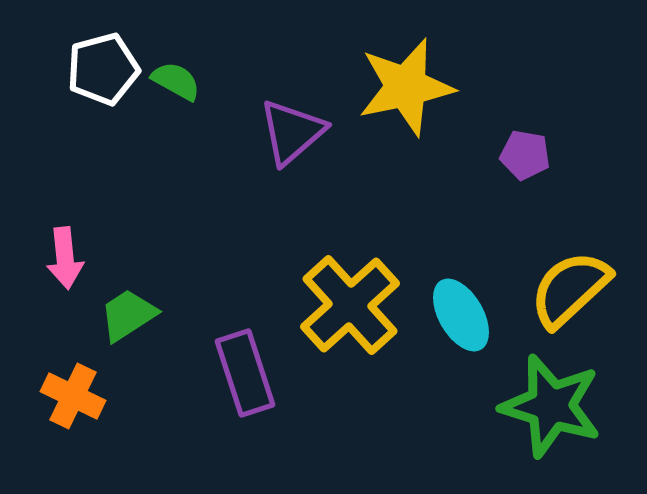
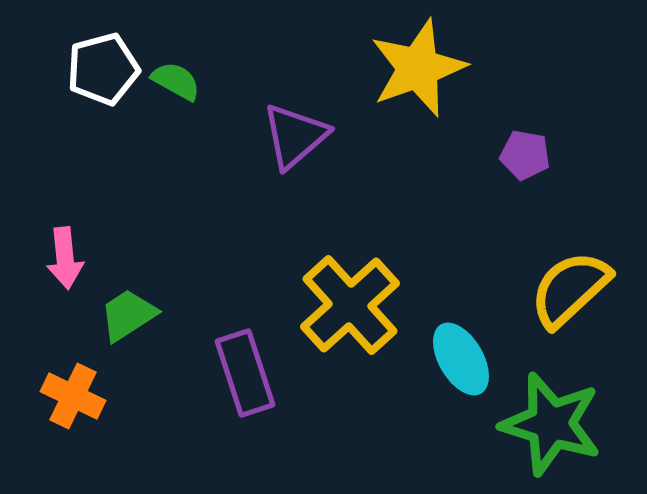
yellow star: moved 12 px right, 19 px up; rotated 8 degrees counterclockwise
purple triangle: moved 3 px right, 4 px down
cyan ellipse: moved 44 px down
green star: moved 18 px down
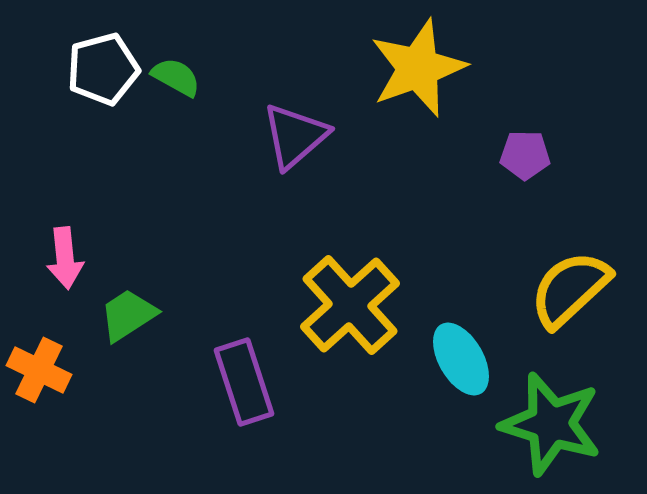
green semicircle: moved 4 px up
purple pentagon: rotated 9 degrees counterclockwise
purple rectangle: moved 1 px left, 9 px down
orange cross: moved 34 px left, 26 px up
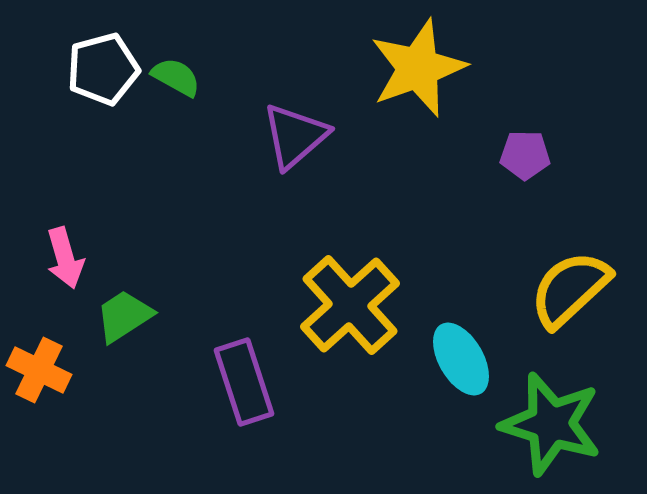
pink arrow: rotated 10 degrees counterclockwise
green trapezoid: moved 4 px left, 1 px down
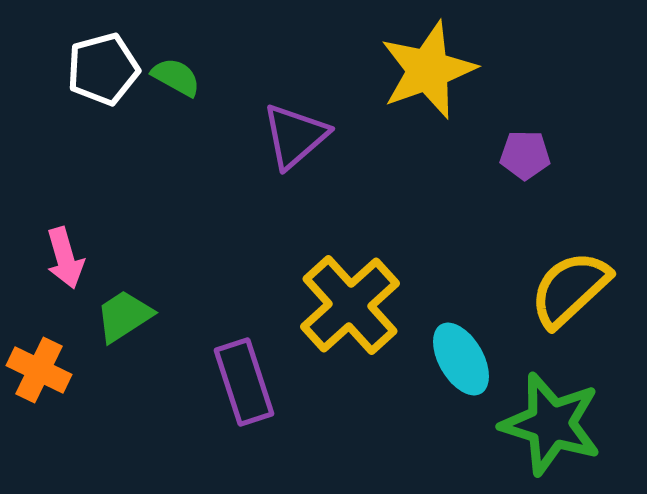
yellow star: moved 10 px right, 2 px down
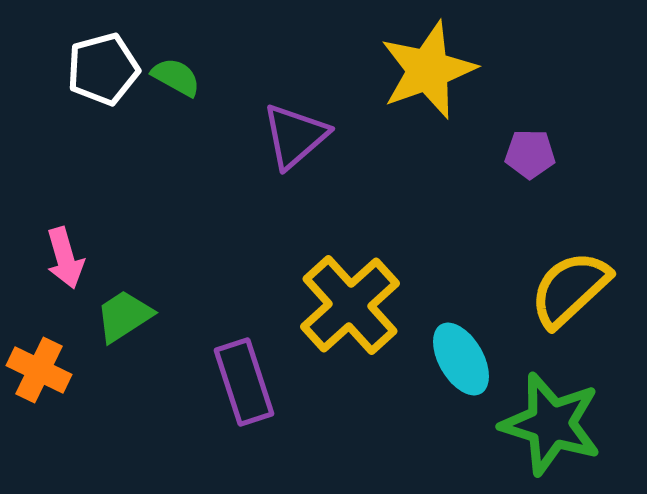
purple pentagon: moved 5 px right, 1 px up
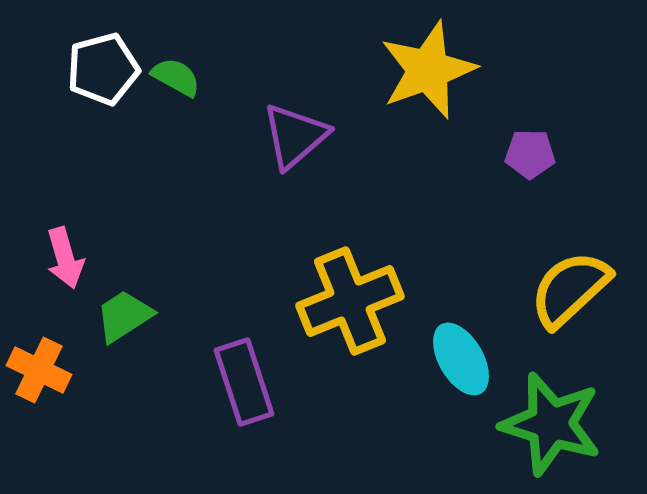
yellow cross: moved 4 px up; rotated 20 degrees clockwise
